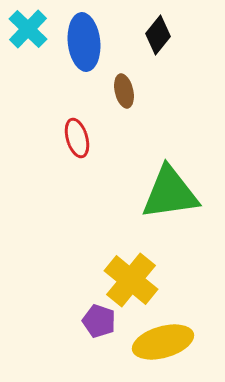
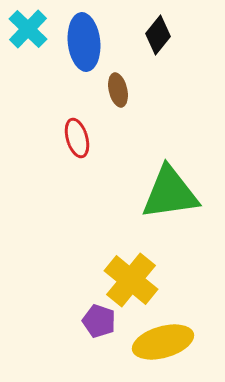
brown ellipse: moved 6 px left, 1 px up
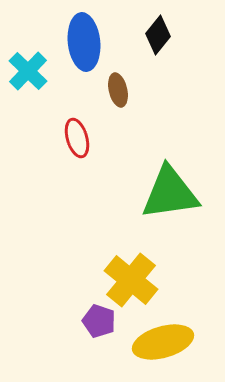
cyan cross: moved 42 px down
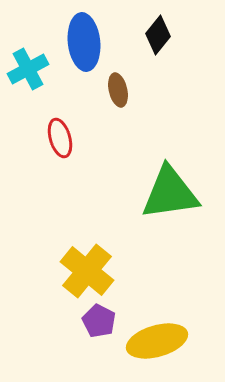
cyan cross: moved 2 px up; rotated 18 degrees clockwise
red ellipse: moved 17 px left
yellow cross: moved 44 px left, 9 px up
purple pentagon: rotated 8 degrees clockwise
yellow ellipse: moved 6 px left, 1 px up
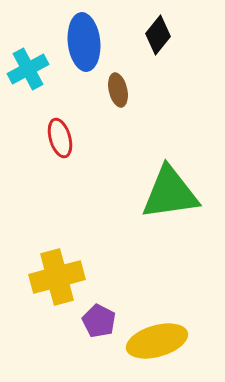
yellow cross: moved 30 px left, 6 px down; rotated 36 degrees clockwise
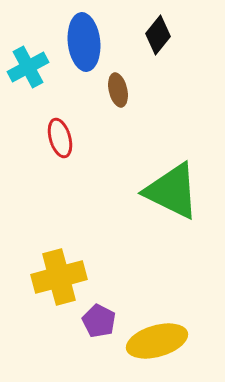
cyan cross: moved 2 px up
green triangle: moved 2 px right, 2 px up; rotated 34 degrees clockwise
yellow cross: moved 2 px right
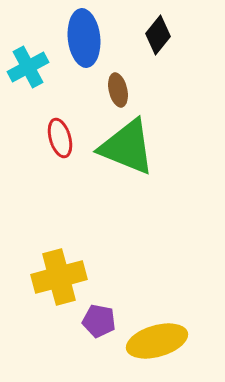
blue ellipse: moved 4 px up
green triangle: moved 45 px left, 44 px up; rotated 4 degrees counterclockwise
purple pentagon: rotated 16 degrees counterclockwise
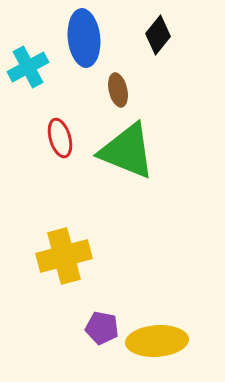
green triangle: moved 4 px down
yellow cross: moved 5 px right, 21 px up
purple pentagon: moved 3 px right, 7 px down
yellow ellipse: rotated 12 degrees clockwise
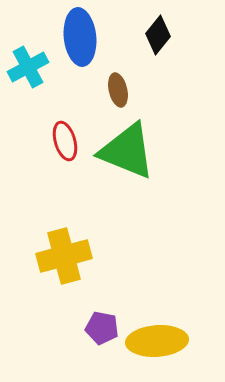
blue ellipse: moved 4 px left, 1 px up
red ellipse: moved 5 px right, 3 px down
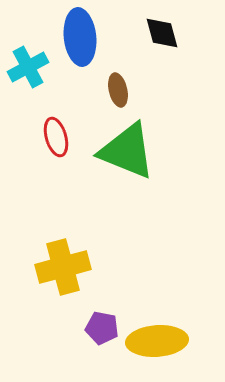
black diamond: moved 4 px right, 2 px up; rotated 54 degrees counterclockwise
red ellipse: moved 9 px left, 4 px up
yellow cross: moved 1 px left, 11 px down
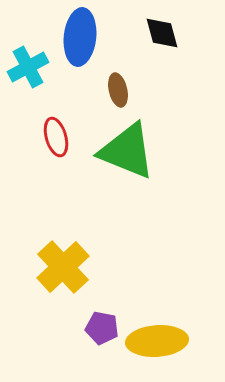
blue ellipse: rotated 12 degrees clockwise
yellow cross: rotated 28 degrees counterclockwise
